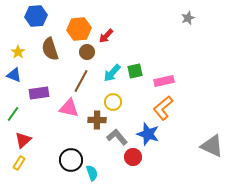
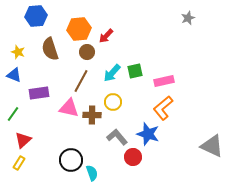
yellow star: rotated 16 degrees counterclockwise
brown cross: moved 5 px left, 5 px up
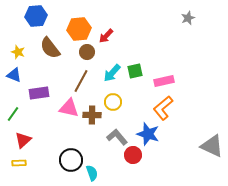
brown semicircle: moved 1 px up; rotated 20 degrees counterclockwise
red circle: moved 2 px up
yellow rectangle: rotated 56 degrees clockwise
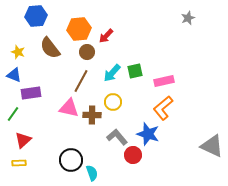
purple rectangle: moved 8 px left
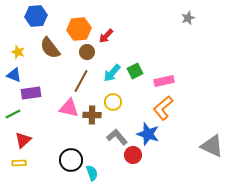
green square: rotated 14 degrees counterclockwise
green line: rotated 28 degrees clockwise
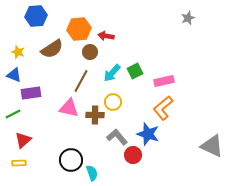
red arrow: rotated 56 degrees clockwise
brown semicircle: moved 2 px right, 1 px down; rotated 85 degrees counterclockwise
brown circle: moved 3 px right
brown cross: moved 3 px right
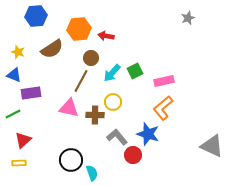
brown circle: moved 1 px right, 6 px down
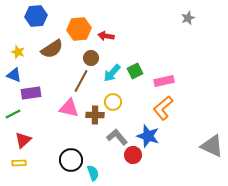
blue star: moved 2 px down
cyan semicircle: moved 1 px right
